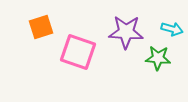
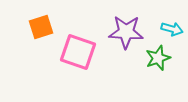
green star: rotated 25 degrees counterclockwise
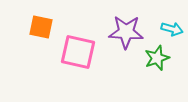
orange square: rotated 30 degrees clockwise
pink square: rotated 6 degrees counterclockwise
green star: moved 1 px left
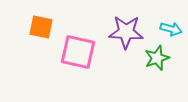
cyan arrow: moved 1 px left
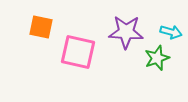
cyan arrow: moved 3 px down
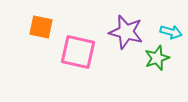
purple star: rotated 12 degrees clockwise
